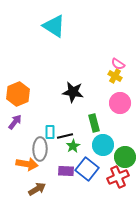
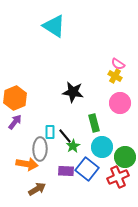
orange hexagon: moved 3 px left, 4 px down
black line: rotated 63 degrees clockwise
cyan circle: moved 1 px left, 2 px down
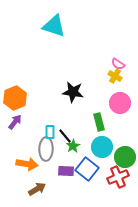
cyan triangle: rotated 15 degrees counterclockwise
green rectangle: moved 5 px right, 1 px up
gray ellipse: moved 6 px right
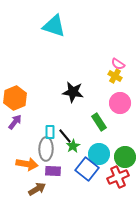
green rectangle: rotated 18 degrees counterclockwise
cyan circle: moved 3 px left, 7 px down
purple rectangle: moved 13 px left
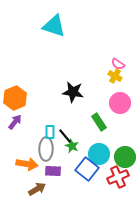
green star: moved 1 px left; rotated 16 degrees counterclockwise
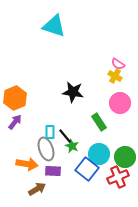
gray ellipse: rotated 20 degrees counterclockwise
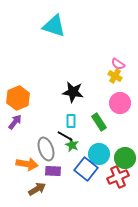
orange hexagon: moved 3 px right
cyan rectangle: moved 21 px right, 11 px up
black line: rotated 21 degrees counterclockwise
green star: moved 1 px up
green circle: moved 1 px down
blue square: moved 1 px left
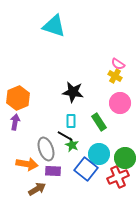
purple arrow: rotated 28 degrees counterclockwise
